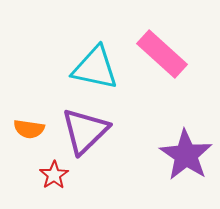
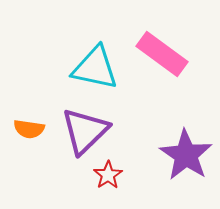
pink rectangle: rotated 6 degrees counterclockwise
red star: moved 54 px right
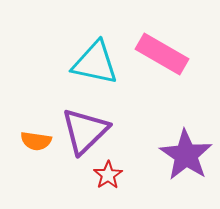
pink rectangle: rotated 6 degrees counterclockwise
cyan triangle: moved 5 px up
orange semicircle: moved 7 px right, 12 px down
